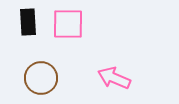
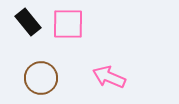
black rectangle: rotated 36 degrees counterclockwise
pink arrow: moved 5 px left, 1 px up
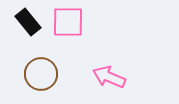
pink square: moved 2 px up
brown circle: moved 4 px up
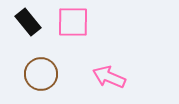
pink square: moved 5 px right
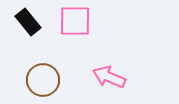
pink square: moved 2 px right, 1 px up
brown circle: moved 2 px right, 6 px down
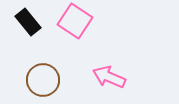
pink square: rotated 32 degrees clockwise
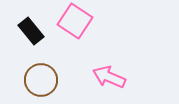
black rectangle: moved 3 px right, 9 px down
brown circle: moved 2 px left
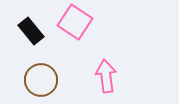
pink square: moved 1 px down
pink arrow: moved 3 px left, 1 px up; rotated 60 degrees clockwise
